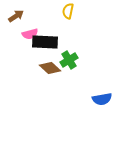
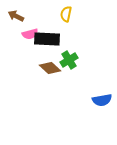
yellow semicircle: moved 2 px left, 3 px down
brown arrow: rotated 119 degrees counterclockwise
black rectangle: moved 2 px right, 3 px up
blue semicircle: moved 1 px down
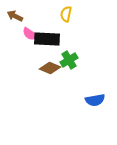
brown arrow: moved 1 px left
pink semicircle: rotated 49 degrees clockwise
brown diamond: rotated 20 degrees counterclockwise
blue semicircle: moved 7 px left
